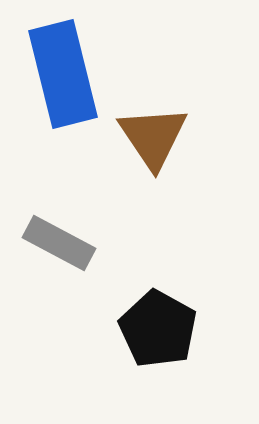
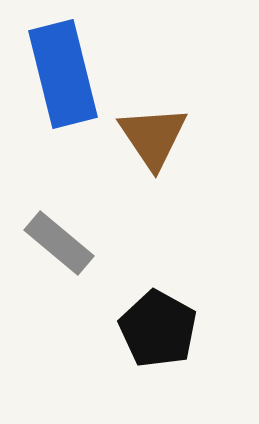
gray rectangle: rotated 12 degrees clockwise
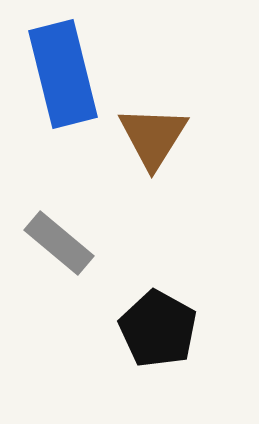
brown triangle: rotated 6 degrees clockwise
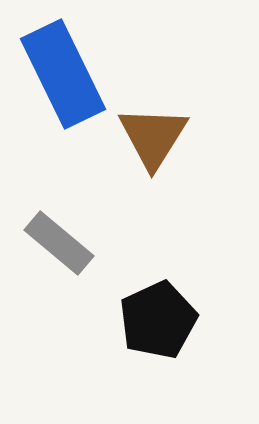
blue rectangle: rotated 12 degrees counterclockwise
black pentagon: moved 9 px up; rotated 18 degrees clockwise
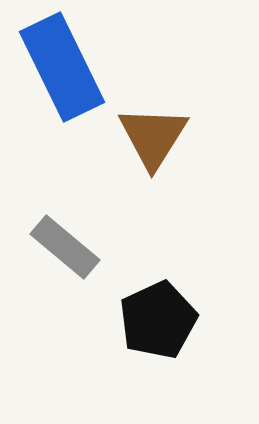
blue rectangle: moved 1 px left, 7 px up
gray rectangle: moved 6 px right, 4 px down
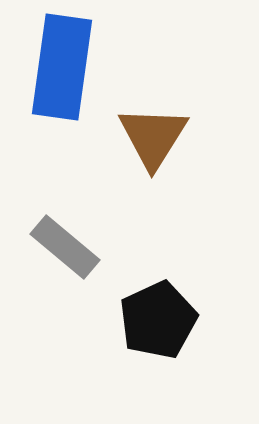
blue rectangle: rotated 34 degrees clockwise
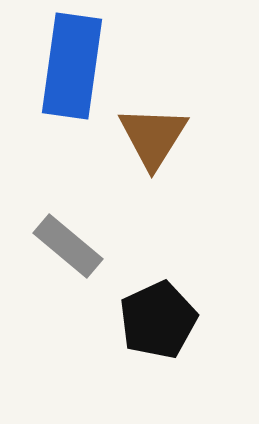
blue rectangle: moved 10 px right, 1 px up
gray rectangle: moved 3 px right, 1 px up
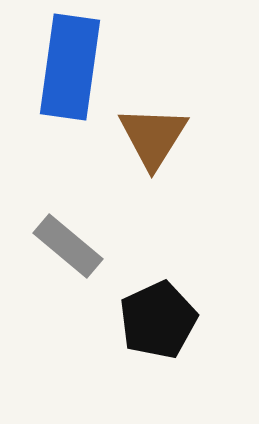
blue rectangle: moved 2 px left, 1 px down
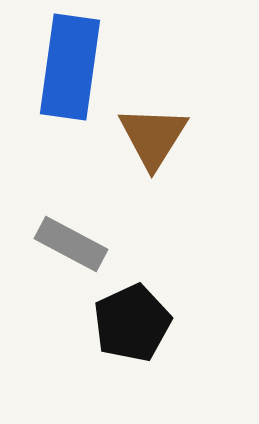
gray rectangle: moved 3 px right, 2 px up; rotated 12 degrees counterclockwise
black pentagon: moved 26 px left, 3 px down
